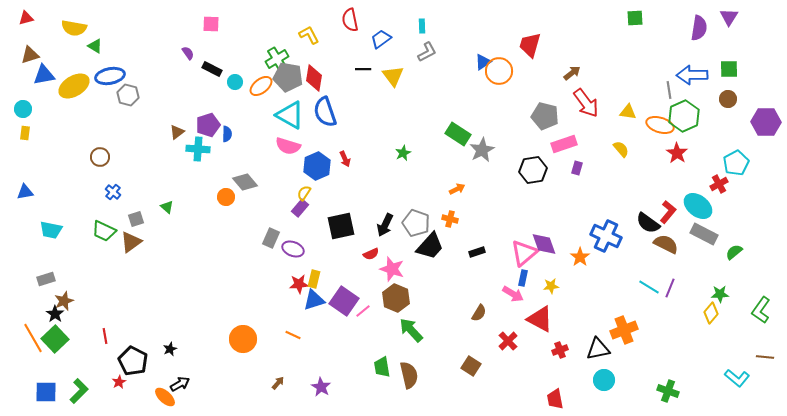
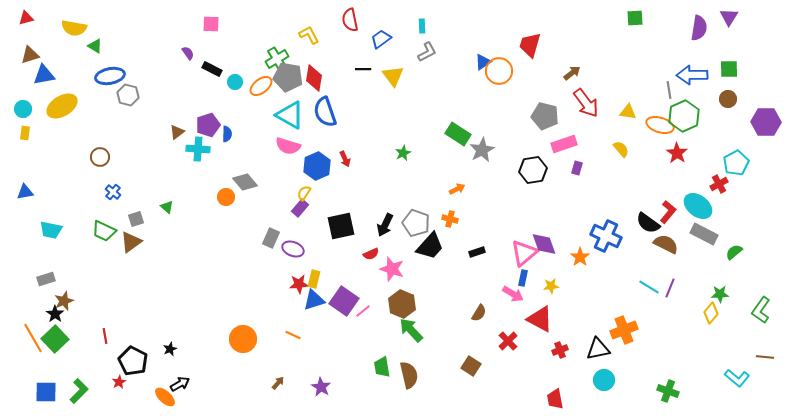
yellow ellipse at (74, 86): moved 12 px left, 20 px down
brown hexagon at (396, 298): moved 6 px right, 6 px down
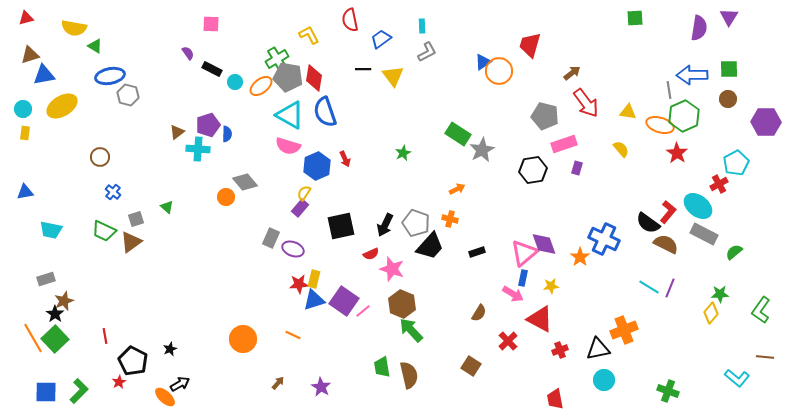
blue cross at (606, 236): moved 2 px left, 3 px down
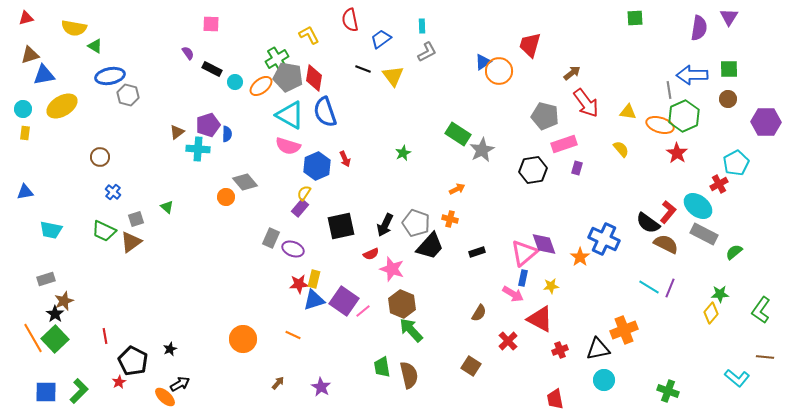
black line at (363, 69): rotated 21 degrees clockwise
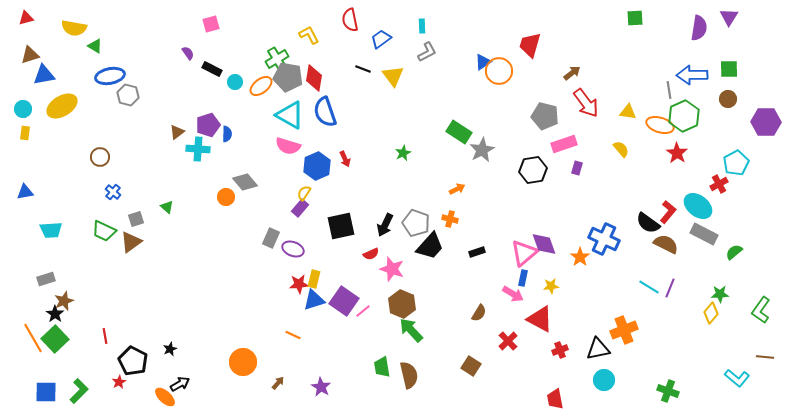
pink square at (211, 24): rotated 18 degrees counterclockwise
green rectangle at (458, 134): moved 1 px right, 2 px up
cyan trapezoid at (51, 230): rotated 15 degrees counterclockwise
orange circle at (243, 339): moved 23 px down
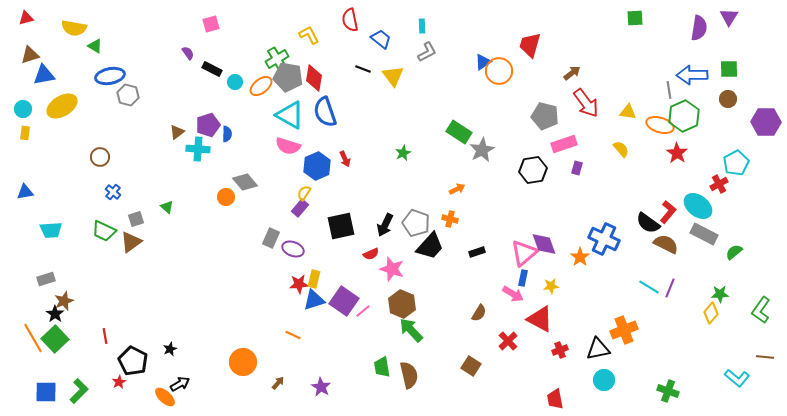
blue trapezoid at (381, 39): rotated 75 degrees clockwise
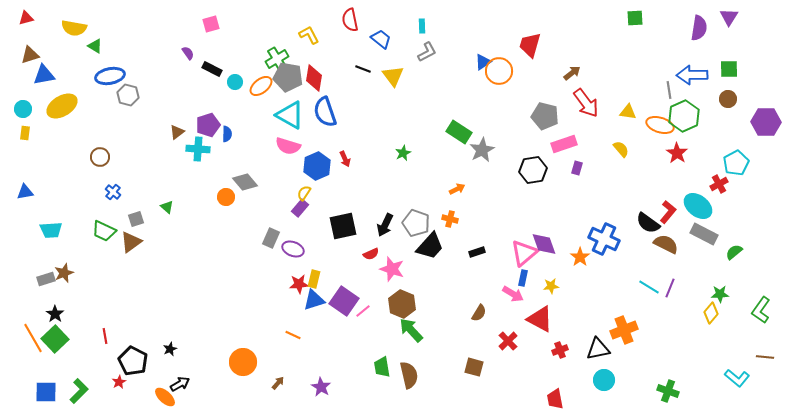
black square at (341, 226): moved 2 px right
brown star at (64, 301): moved 28 px up
brown square at (471, 366): moved 3 px right, 1 px down; rotated 18 degrees counterclockwise
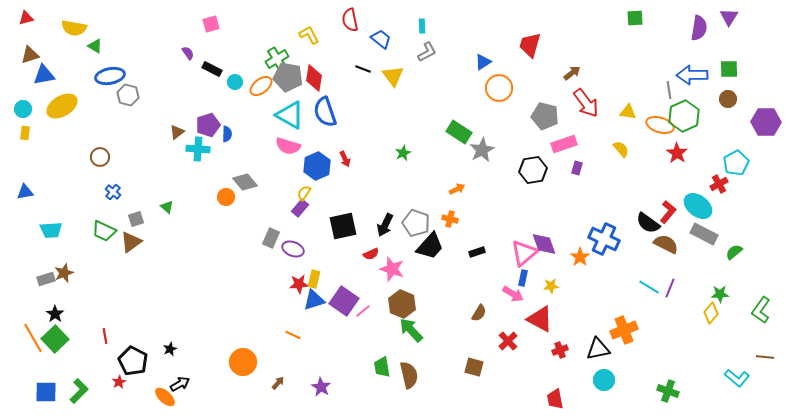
orange circle at (499, 71): moved 17 px down
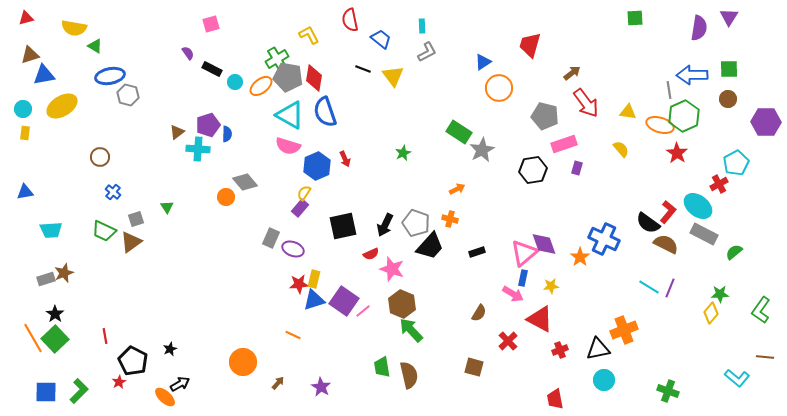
green triangle at (167, 207): rotated 16 degrees clockwise
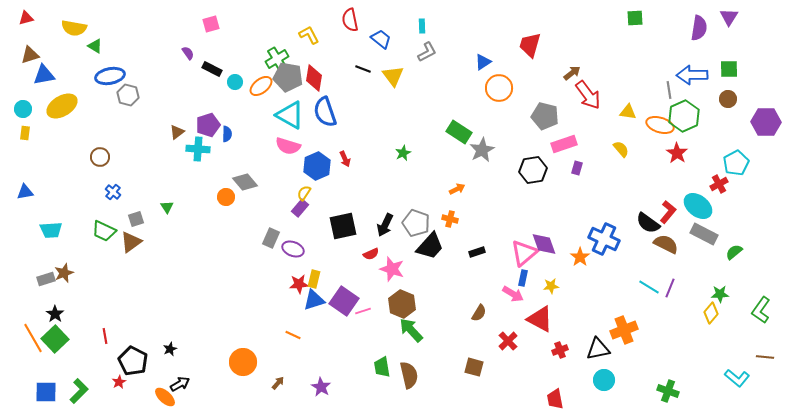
red arrow at (586, 103): moved 2 px right, 8 px up
pink line at (363, 311): rotated 21 degrees clockwise
